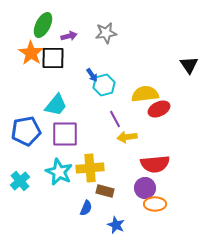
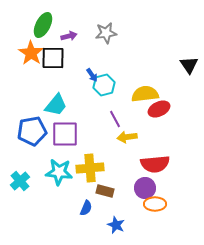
blue pentagon: moved 6 px right
cyan star: rotated 20 degrees counterclockwise
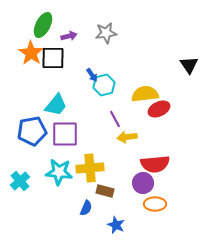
purple circle: moved 2 px left, 5 px up
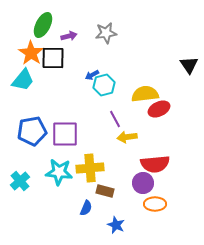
blue arrow: rotated 96 degrees clockwise
cyan trapezoid: moved 33 px left, 25 px up
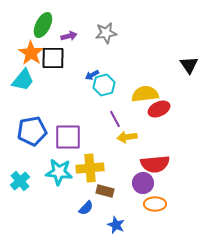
purple square: moved 3 px right, 3 px down
blue semicircle: rotated 21 degrees clockwise
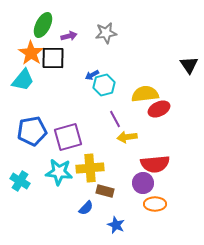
purple square: rotated 16 degrees counterclockwise
cyan cross: rotated 18 degrees counterclockwise
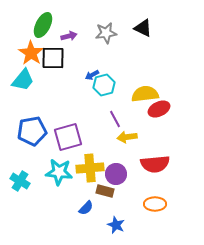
black triangle: moved 46 px left, 37 px up; rotated 30 degrees counterclockwise
purple circle: moved 27 px left, 9 px up
